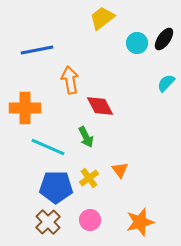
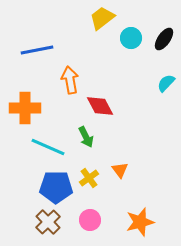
cyan circle: moved 6 px left, 5 px up
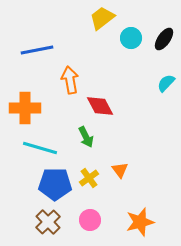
cyan line: moved 8 px left, 1 px down; rotated 8 degrees counterclockwise
blue pentagon: moved 1 px left, 3 px up
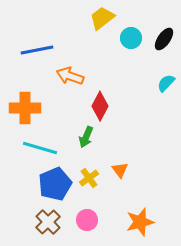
orange arrow: moved 4 px up; rotated 60 degrees counterclockwise
red diamond: rotated 56 degrees clockwise
green arrow: rotated 50 degrees clockwise
blue pentagon: rotated 24 degrees counterclockwise
pink circle: moved 3 px left
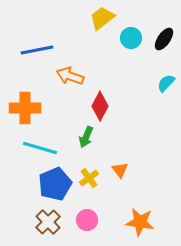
orange star: rotated 24 degrees clockwise
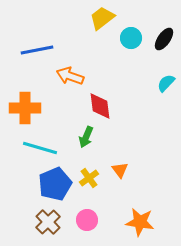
red diamond: rotated 36 degrees counterclockwise
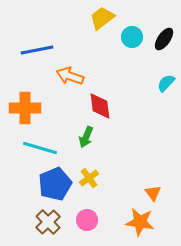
cyan circle: moved 1 px right, 1 px up
orange triangle: moved 33 px right, 23 px down
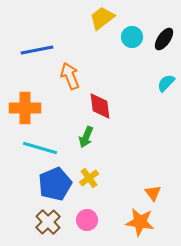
orange arrow: rotated 48 degrees clockwise
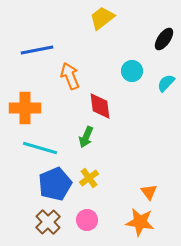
cyan circle: moved 34 px down
orange triangle: moved 4 px left, 1 px up
